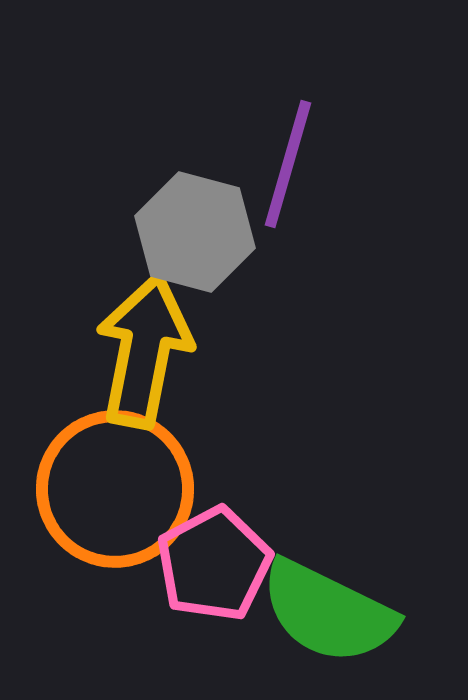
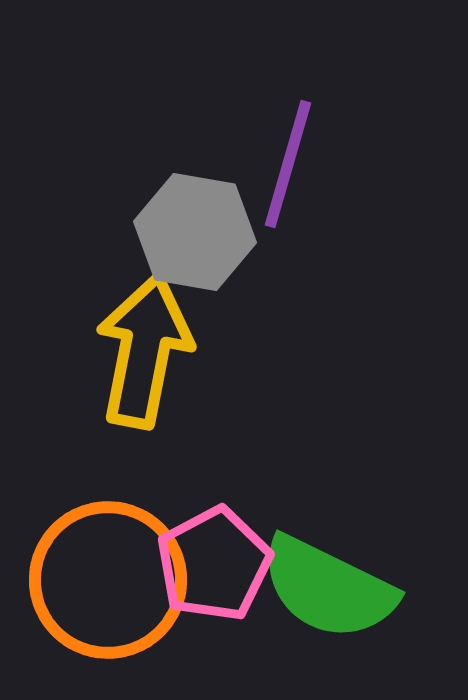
gray hexagon: rotated 5 degrees counterclockwise
orange circle: moved 7 px left, 91 px down
green semicircle: moved 24 px up
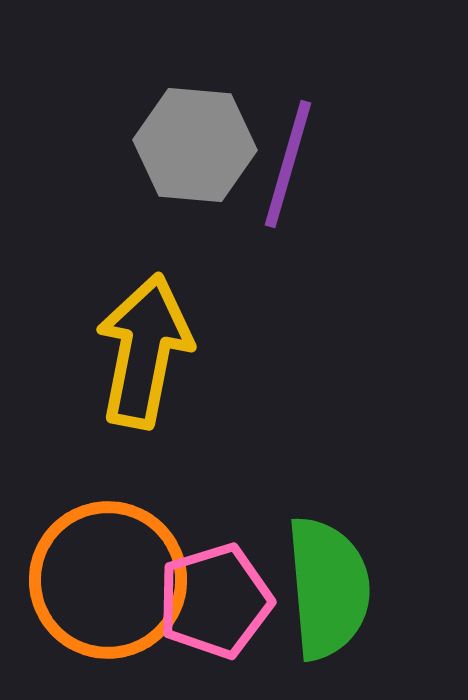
gray hexagon: moved 87 px up; rotated 5 degrees counterclockwise
pink pentagon: moved 1 px right, 37 px down; rotated 11 degrees clockwise
green semicircle: rotated 121 degrees counterclockwise
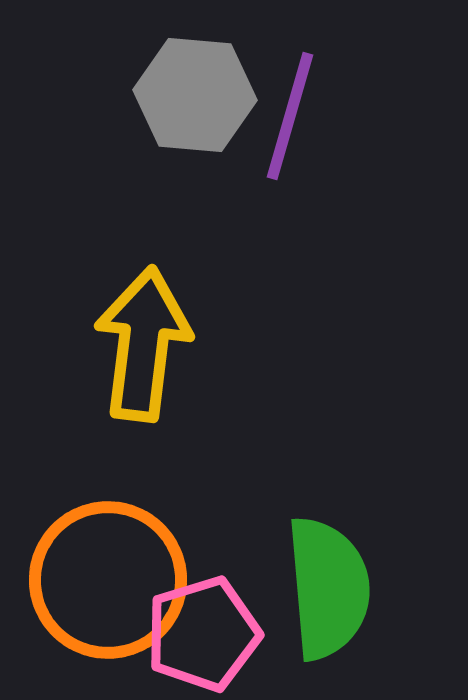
gray hexagon: moved 50 px up
purple line: moved 2 px right, 48 px up
yellow arrow: moved 1 px left, 7 px up; rotated 4 degrees counterclockwise
pink pentagon: moved 12 px left, 33 px down
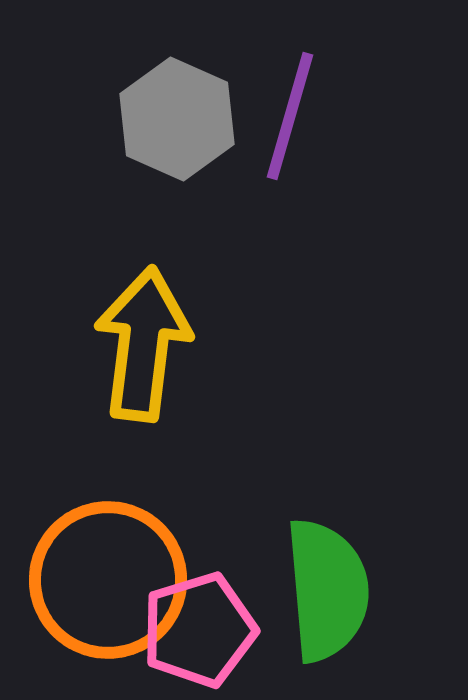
gray hexagon: moved 18 px left, 24 px down; rotated 19 degrees clockwise
green semicircle: moved 1 px left, 2 px down
pink pentagon: moved 4 px left, 4 px up
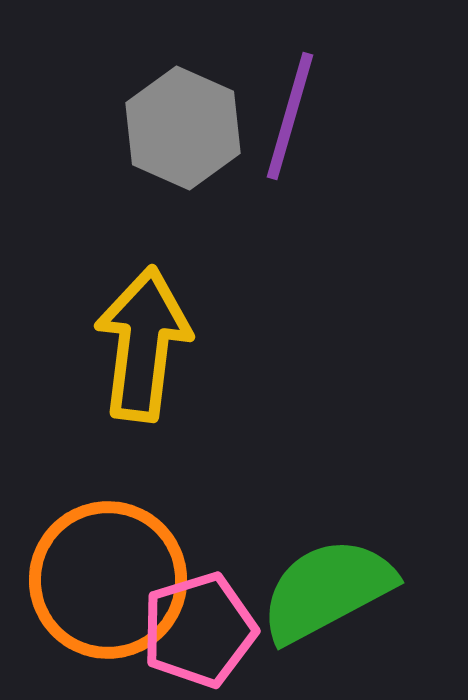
gray hexagon: moved 6 px right, 9 px down
green semicircle: rotated 113 degrees counterclockwise
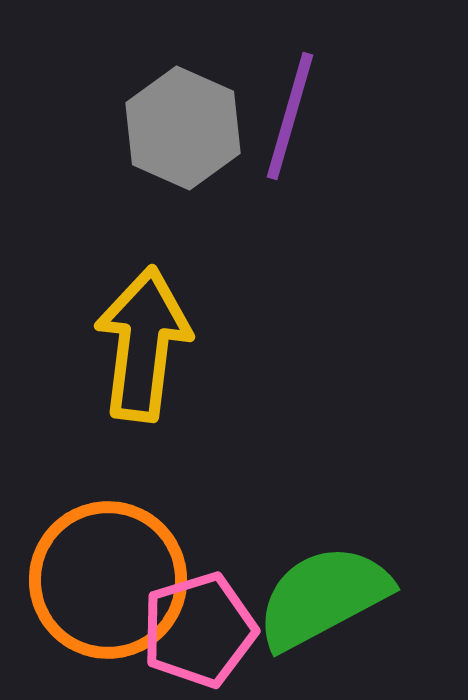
green semicircle: moved 4 px left, 7 px down
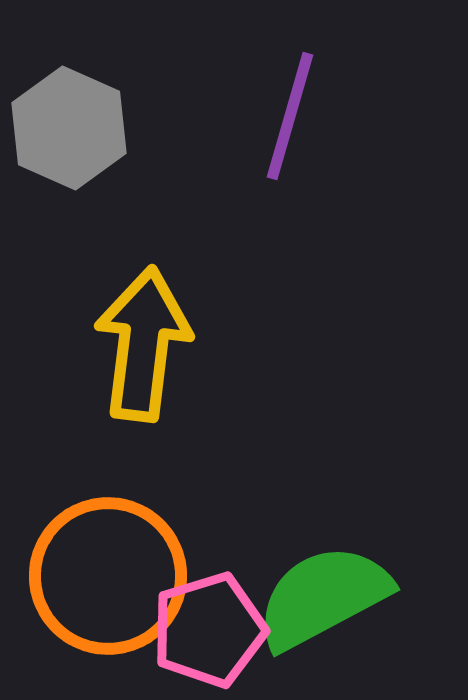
gray hexagon: moved 114 px left
orange circle: moved 4 px up
pink pentagon: moved 10 px right
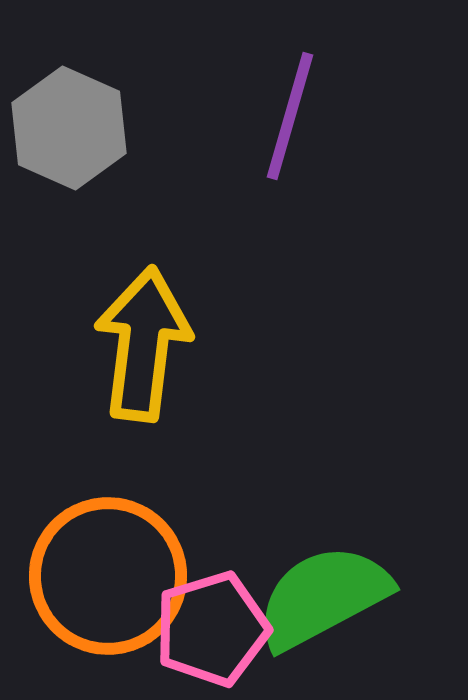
pink pentagon: moved 3 px right, 1 px up
